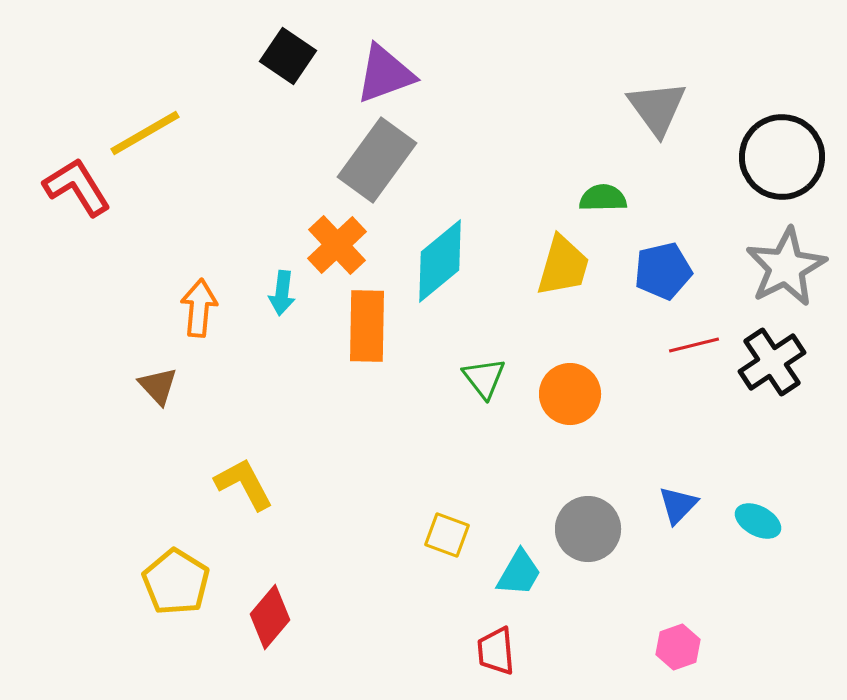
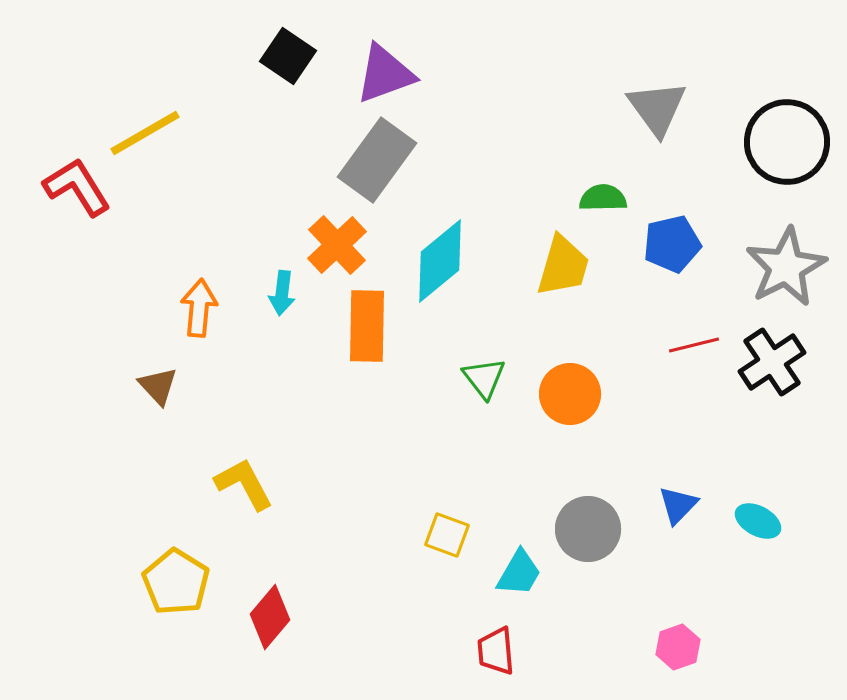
black circle: moved 5 px right, 15 px up
blue pentagon: moved 9 px right, 27 px up
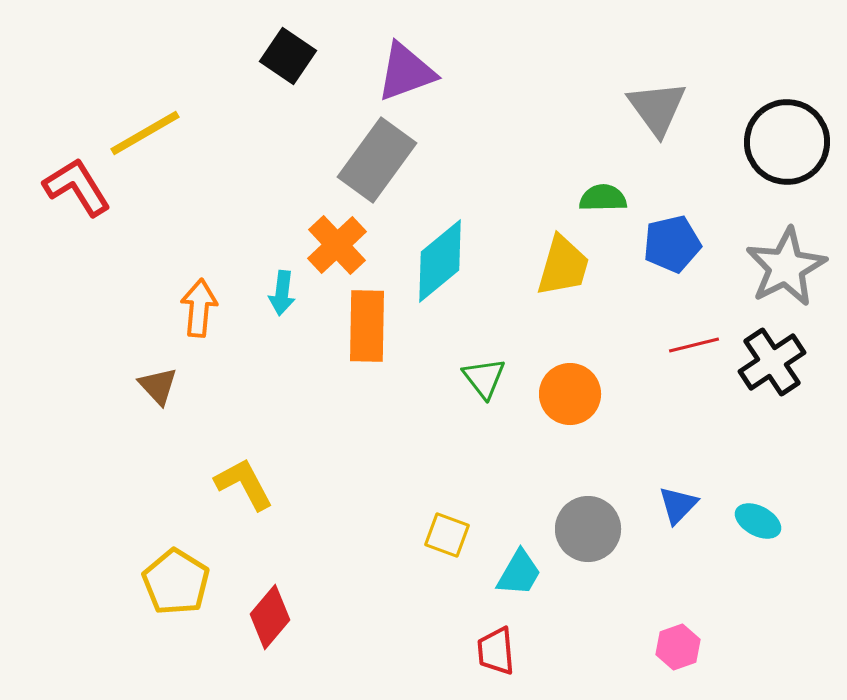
purple triangle: moved 21 px right, 2 px up
